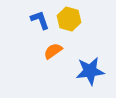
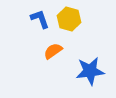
blue L-shape: moved 1 px up
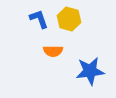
blue L-shape: moved 1 px left
orange semicircle: rotated 144 degrees counterclockwise
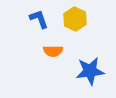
yellow hexagon: moved 6 px right; rotated 10 degrees clockwise
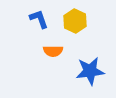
yellow hexagon: moved 2 px down
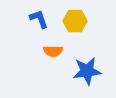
yellow hexagon: rotated 25 degrees counterclockwise
blue star: moved 3 px left
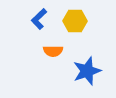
blue L-shape: rotated 115 degrees counterclockwise
blue star: rotated 12 degrees counterclockwise
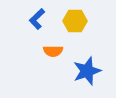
blue L-shape: moved 2 px left
